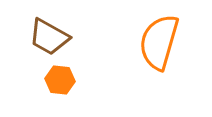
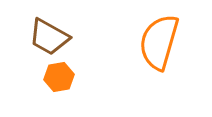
orange hexagon: moved 1 px left, 3 px up; rotated 16 degrees counterclockwise
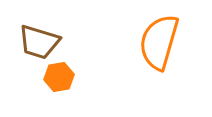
brown trapezoid: moved 10 px left, 5 px down; rotated 12 degrees counterclockwise
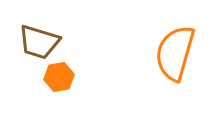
orange semicircle: moved 16 px right, 11 px down
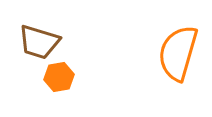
orange semicircle: moved 3 px right
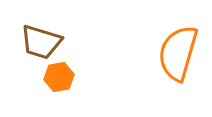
brown trapezoid: moved 2 px right
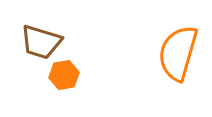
orange hexagon: moved 5 px right, 2 px up
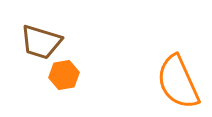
orange semicircle: moved 29 px down; rotated 40 degrees counterclockwise
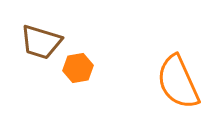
orange hexagon: moved 14 px right, 7 px up
